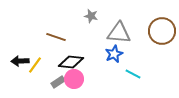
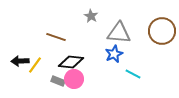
gray star: rotated 16 degrees clockwise
gray rectangle: moved 1 px up; rotated 56 degrees clockwise
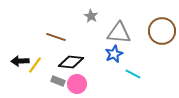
pink circle: moved 3 px right, 5 px down
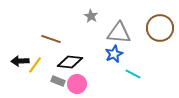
brown circle: moved 2 px left, 3 px up
brown line: moved 5 px left, 2 px down
black diamond: moved 1 px left
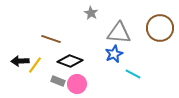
gray star: moved 3 px up
black diamond: moved 1 px up; rotated 15 degrees clockwise
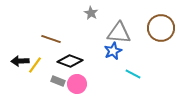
brown circle: moved 1 px right
blue star: moved 1 px left, 3 px up
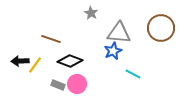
gray rectangle: moved 4 px down
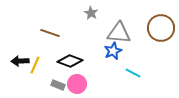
brown line: moved 1 px left, 6 px up
yellow line: rotated 12 degrees counterclockwise
cyan line: moved 1 px up
